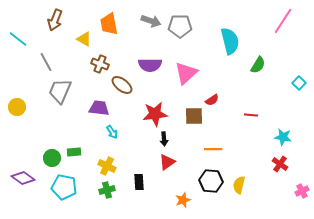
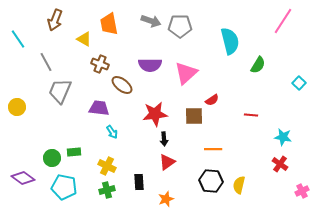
cyan line: rotated 18 degrees clockwise
orange star: moved 17 px left, 1 px up
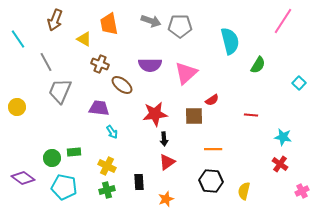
yellow semicircle: moved 5 px right, 6 px down
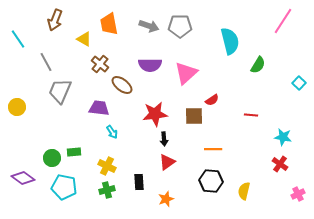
gray arrow: moved 2 px left, 5 px down
brown cross: rotated 18 degrees clockwise
pink cross: moved 4 px left, 3 px down
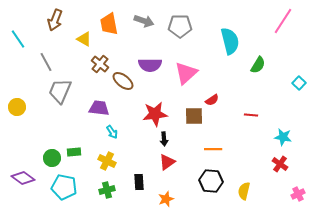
gray arrow: moved 5 px left, 5 px up
brown ellipse: moved 1 px right, 4 px up
yellow cross: moved 5 px up
